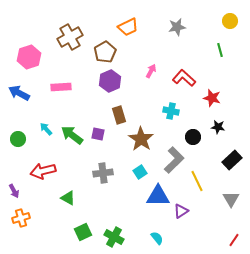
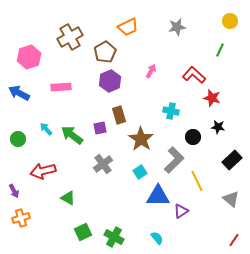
green line: rotated 40 degrees clockwise
red L-shape: moved 10 px right, 3 px up
purple square: moved 2 px right, 6 px up; rotated 24 degrees counterclockwise
gray cross: moved 9 px up; rotated 30 degrees counterclockwise
gray triangle: rotated 18 degrees counterclockwise
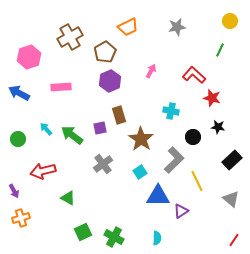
cyan semicircle: rotated 40 degrees clockwise
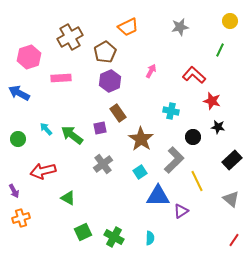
gray star: moved 3 px right
pink rectangle: moved 9 px up
red star: moved 3 px down
brown rectangle: moved 1 px left, 2 px up; rotated 18 degrees counterclockwise
cyan semicircle: moved 7 px left
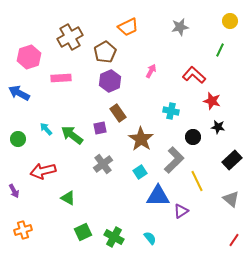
orange cross: moved 2 px right, 12 px down
cyan semicircle: rotated 40 degrees counterclockwise
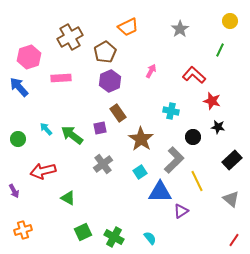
gray star: moved 2 px down; rotated 24 degrees counterclockwise
blue arrow: moved 6 px up; rotated 20 degrees clockwise
blue triangle: moved 2 px right, 4 px up
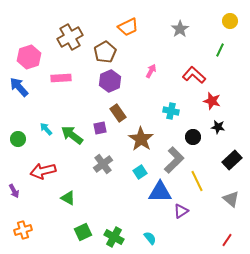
red line: moved 7 px left
